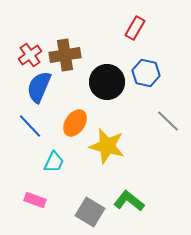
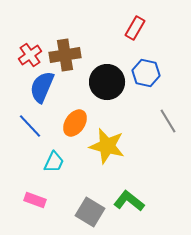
blue semicircle: moved 3 px right
gray line: rotated 15 degrees clockwise
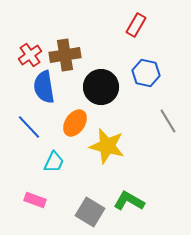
red rectangle: moved 1 px right, 3 px up
black circle: moved 6 px left, 5 px down
blue semicircle: moved 2 px right; rotated 32 degrees counterclockwise
blue line: moved 1 px left, 1 px down
green L-shape: rotated 8 degrees counterclockwise
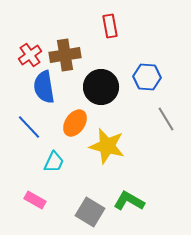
red rectangle: moved 26 px left, 1 px down; rotated 40 degrees counterclockwise
blue hexagon: moved 1 px right, 4 px down; rotated 8 degrees counterclockwise
gray line: moved 2 px left, 2 px up
pink rectangle: rotated 10 degrees clockwise
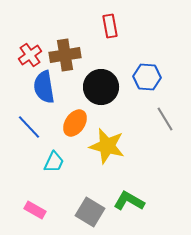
gray line: moved 1 px left
pink rectangle: moved 10 px down
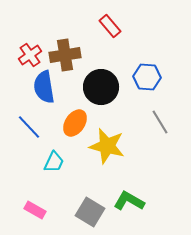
red rectangle: rotated 30 degrees counterclockwise
gray line: moved 5 px left, 3 px down
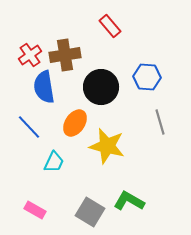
gray line: rotated 15 degrees clockwise
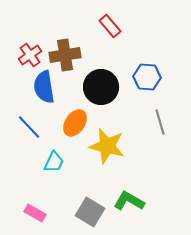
pink rectangle: moved 3 px down
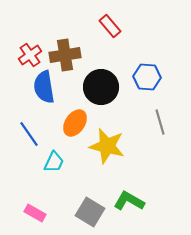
blue line: moved 7 px down; rotated 8 degrees clockwise
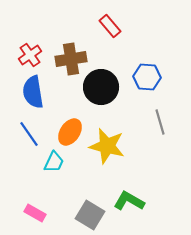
brown cross: moved 6 px right, 4 px down
blue semicircle: moved 11 px left, 5 px down
orange ellipse: moved 5 px left, 9 px down
gray square: moved 3 px down
